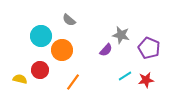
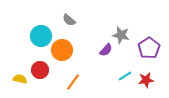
purple pentagon: rotated 15 degrees clockwise
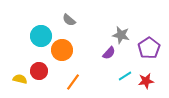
purple semicircle: moved 3 px right, 3 px down
red circle: moved 1 px left, 1 px down
red star: moved 1 px down
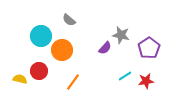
purple semicircle: moved 4 px left, 5 px up
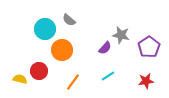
cyan circle: moved 4 px right, 7 px up
purple pentagon: moved 1 px up
cyan line: moved 17 px left
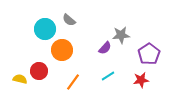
gray star: rotated 18 degrees counterclockwise
purple pentagon: moved 7 px down
red star: moved 5 px left, 1 px up
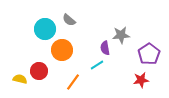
purple semicircle: rotated 128 degrees clockwise
cyan line: moved 11 px left, 11 px up
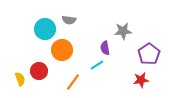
gray semicircle: rotated 32 degrees counterclockwise
gray star: moved 2 px right, 4 px up
yellow semicircle: rotated 56 degrees clockwise
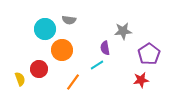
red circle: moved 2 px up
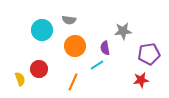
cyan circle: moved 3 px left, 1 px down
orange circle: moved 13 px right, 4 px up
purple pentagon: rotated 25 degrees clockwise
orange line: rotated 12 degrees counterclockwise
